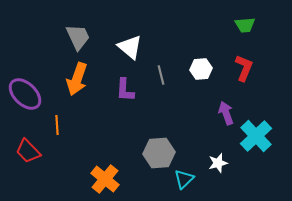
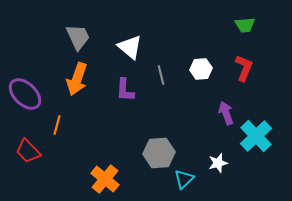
orange line: rotated 18 degrees clockwise
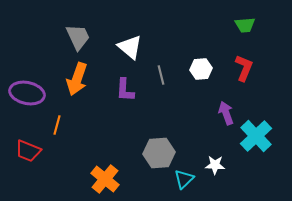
purple ellipse: moved 2 px right, 1 px up; rotated 32 degrees counterclockwise
red trapezoid: rotated 24 degrees counterclockwise
white star: moved 3 px left, 2 px down; rotated 18 degrees clockwise
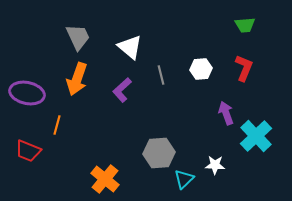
purple L-shape: moved 3 px left; rotated 45 degrees clockwise
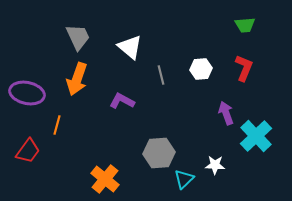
purple L-shape: moved 11 px down; rotated 70 degrees clockwise
red trapezoid: rotated 76 degrees counterclockwise
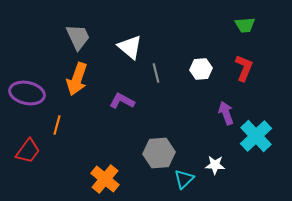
gray line: moved 5 px left, 2 px up
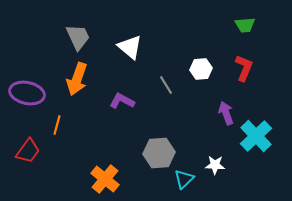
gray line: moved 10 px right, 12 px down; rotated 18 degrees counterclockwise
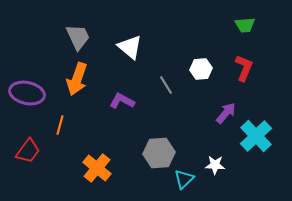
purple arrow: rotated 60 degrees clockwise
orange line: moved 3 px right
orange cross: moved 8 px left, 11 px up
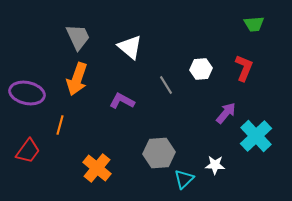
green trapezoid: moved 9 px right, 1 px up
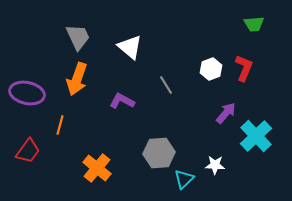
white hexagon: moved 10 px right; rotated 15 degrees counterclockwise
